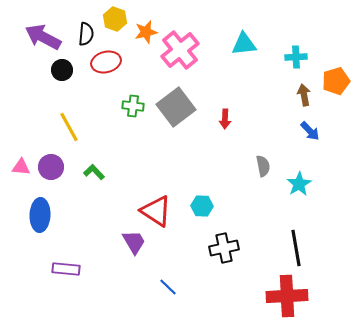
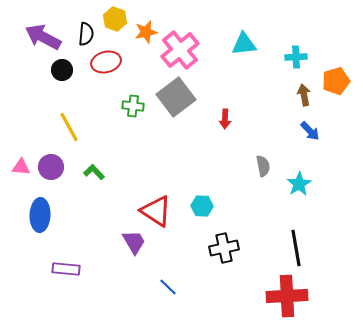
gray square: moved 10 px up
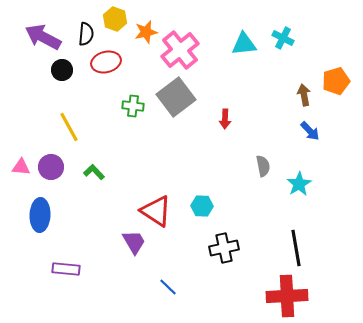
cyan cross: moved 13 px left, 19 px up; rotated 30 degrees clockwise
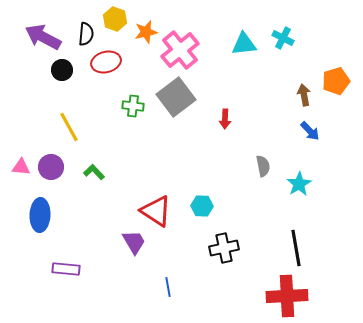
blue line: rotated 36 degrees clockwise
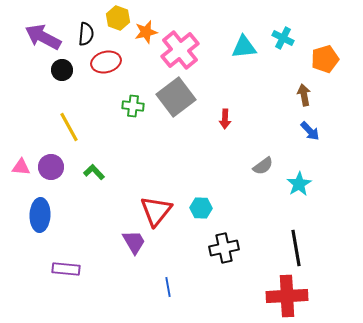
yellow hexagon: moved 3 px right, 1 px up
cyan triangle: moved 3 px down
orange pentagon: moved 11 px left, 22 px up
gray semicircle: rotated 65 degrees clockwise
cyan hexagon: moved 1 px left, 2 px down
red triangle: rotated 36 degrees clockwise
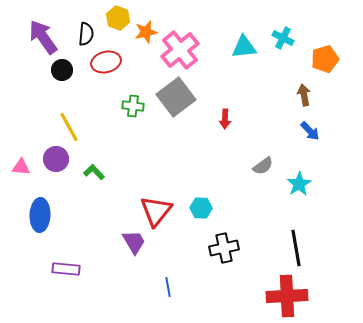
purple arrow: rotated 27 degrees clockwise
purple circle: moved 5 px right, 8 px up
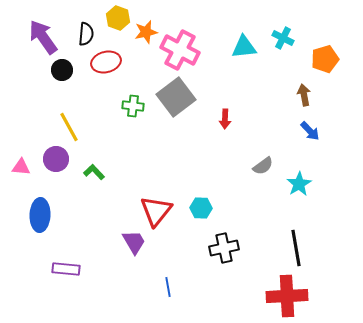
pink cross: rotated 24 degrees counterclockwise
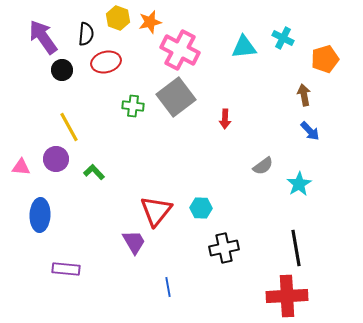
orange star: moved 4 px right, 10 px up
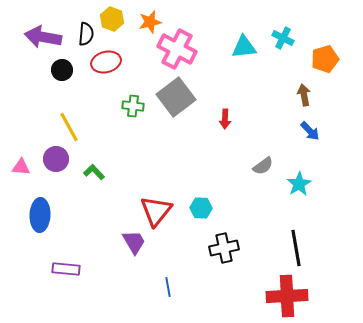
yellow hexagon: moved 6 px left, 1 px down
purple arrow: rotated 45 degrees counterclockwise
pink cross: moved 3 px left, 1 px up
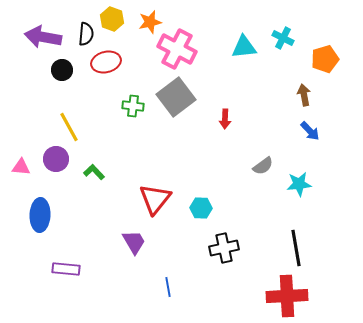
cyan star: rotated 25 degrees clockwise
red triangle: moved 1 px left, 12 px up
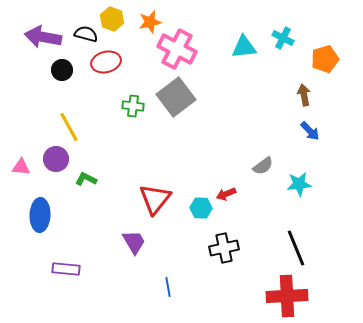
black semicircle: rotated 80 degrees counterclockwise
red arrow: moved 1 px right, 75 px down; rotated 66 degrees clockwise
green L-shape: moved 8 px left, 7 px down; rotated 20 degrees counterclockwise
black line: rotated 12 degrees counterclockwise
